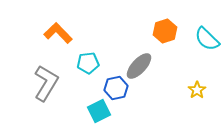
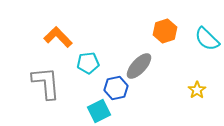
orange L-shape: moved 4 px down
gray L-shape: rotated 36 degrees counterclockwise
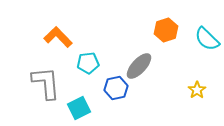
orange hexagon: moved 1 px right, 1 px up
cyan square: moved 20 px left, 3 px up
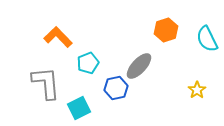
cyan semicircle: rotated 20 degrees clockwise
cyan pentagon: rotated 15 degrees counterclockwise
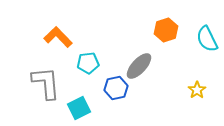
cyan pentagon: rotated 15 degrees clockwise
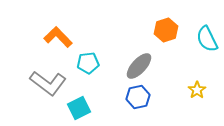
gray L-shape: moved 2 px right; rotated 132 degrees clockwise
blue hexagon: moved 22 px right, 9 px down
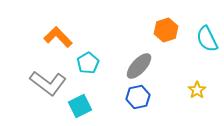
cyan pentagon: rotated 25 degrees counterclockwise
cyan square: moved 1 px right, 2 px up
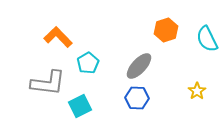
gray L-shape: rotated 30 degrees counterclockwise
yellow star: moved 1 px down
blue hexagon: moved 1 px left, 1 px down; rotated 15 degrees clockwise
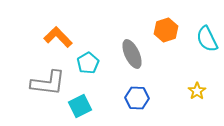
gray ellipse: moved 7 px left, 12 px up; rotated 68 degrees counterclockwise
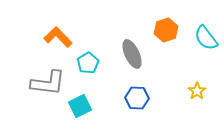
cyan semicircle: moved 1 px left, 1 px up; rotated 12 degrees counterclockwise
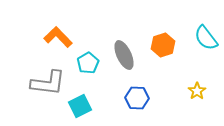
orange hexagon: moved 3 px left, 15 px down
gray ellipse: moved 8 px left, 1 px down
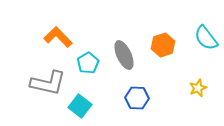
gray L-shape: rotated 6 degrees clockwise
yellow star: moved 1 px right, 3 px up; rotated 12 degrees clockwise
cyan square: rotated 25 degrees counterclockwise
